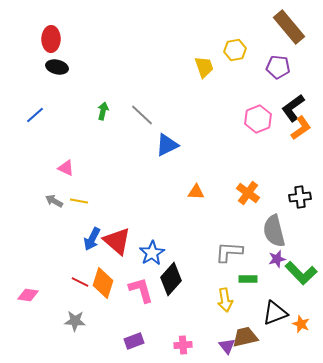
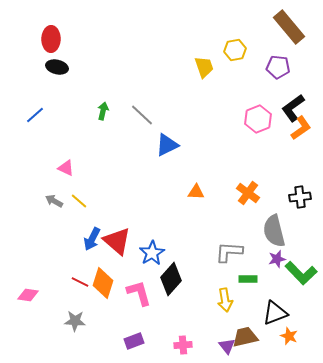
yellow line: rotated 30 degrees clockwise
pink L-shape: moved 2 px left, 3 px down
orange star: moved 12 px left, 12 px down
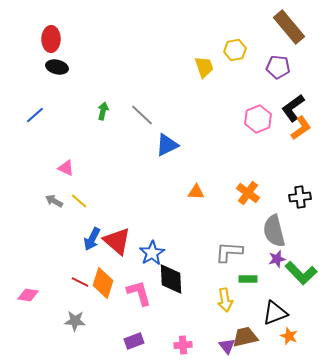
black diamond: rotated 44 degrees counterclockwise
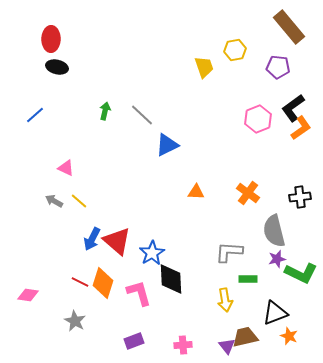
green arrow: moved 2 px right
green L-shape: rotated 20 degrees counterclockwise
gray star: rotated 25 degrees clockwise
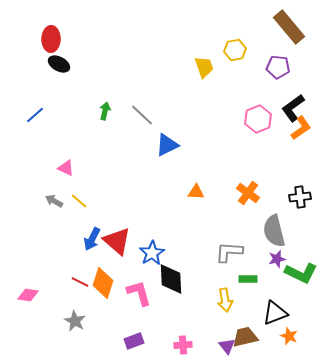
black ellipse: moved 2 px right, 3 px up; rotated 15 degrees clockwise
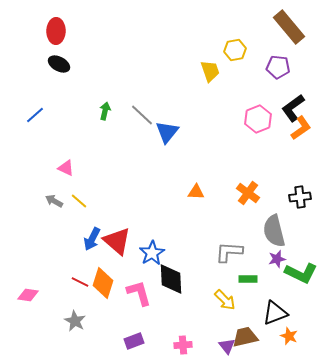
red ellipse: moved 5 px right, 8 px up
yellow trapezoid: moved 6 px right, 4 px down
blue triangle: moved 13 px up; rotated 25 degrees counterclockwise
yellow arrow: rotated 35 degrees counterclockwise
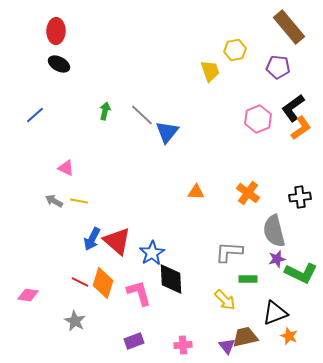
yellow line: rotated 30 degrees counterclockwise
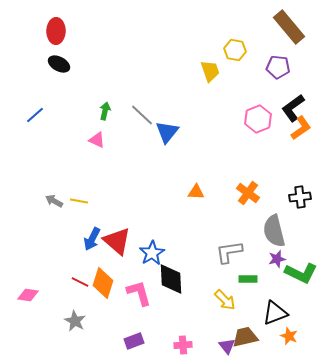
yellow hexagon: rotated 20 degrees clockwise
pink triangle: moved 31 px right, 28 px up
gray L-shape: rotated 12 degrees counterclockwise
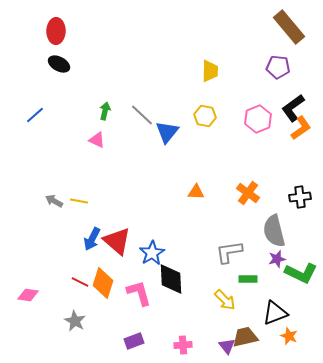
yellow hexagon: moved 30 px left, 66 px down
yellow trapezoid: rotated 20 degrees clockwise
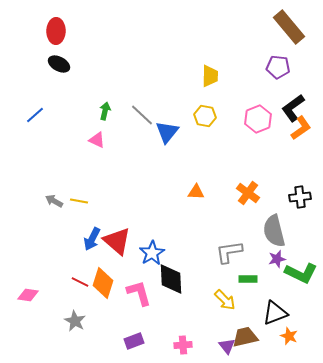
yellow trapezoid: moved 5 px down
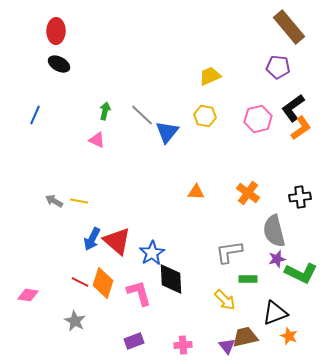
yellow trapezoid: rotated 115 degrees counterclockwise
blue line: rotated 24 degrees counterclockwise
pink hexagon: rotated 8 degrees clockwise
